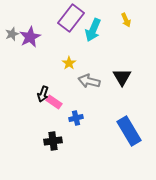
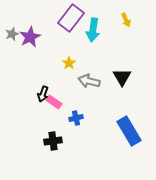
cyan arrow: rotated 15 degrees counterclockwise
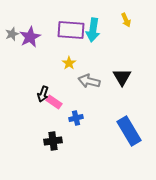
purple rectangle: moved 12 px down; rotated 56 degrees clockwise
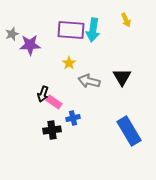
purple star: moved 8 px down; rotated 25 degrees clockwise
blue cross: moved 3 px left
black cross: moved 1 px left, 11 px up
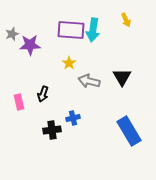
pink rectangle: moved 35 px left; rotated 42 degrees clockwise
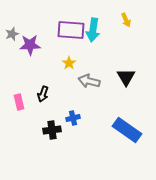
black triangle: moved 4 px right
blue rectangle: moved 2 px left, 1 px up; rotated 24 degrees counterclockwise
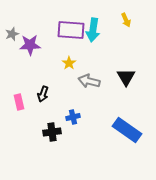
blue cross: moved 1 px up
black cross: moved 2 px down
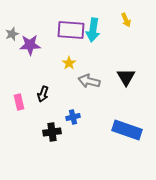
blue rectangle: rotated 16 degrees counterclockwise
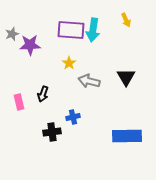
blue rectangle: moved 6 px down; rotated 20 degrees counterclockwise
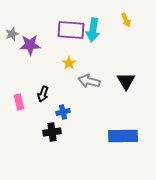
black triangle: moved 4 px down
blue cross: moved 10 px left, 5 px up
blue rectangle: moved 4 px left
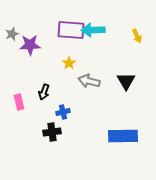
yellow arrow: moved 11 px right, 16 px down
cyan arrow: rotated 80 degrees clockwise
black arrow: moved 1 px right, 2 px up
